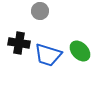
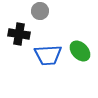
black cross: moved 9 px up
blue trapezoid: rotated 20 degrees counterclockwise
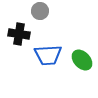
green ellipse: moved 2 px right, 9 px down
